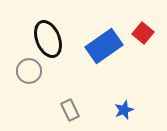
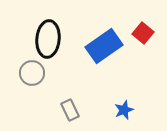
black ellipse: rotated 27 degrees clockwise
gray circle: moved 3 px right, 2 px down
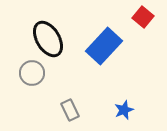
red square: moved 16 px up
black ellipse: rotated 36 degrees counterclockwise
blue rectangle: rotated 12 degrees counterclockwise
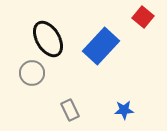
blue rectangle: moved 3 px left
blue star: rotated 18 degrees clockwise
